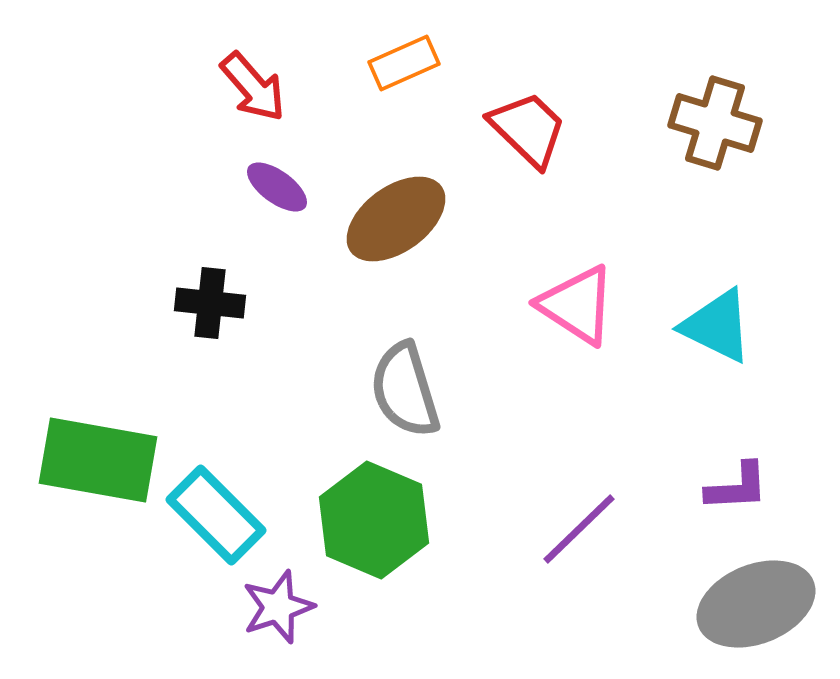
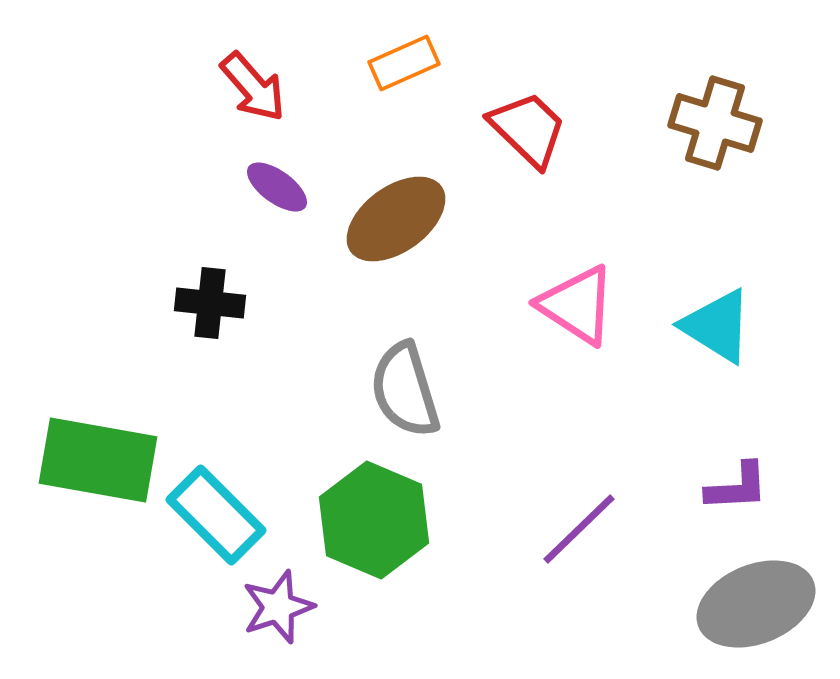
cyan triangle: rotated 6 degrees clockwise
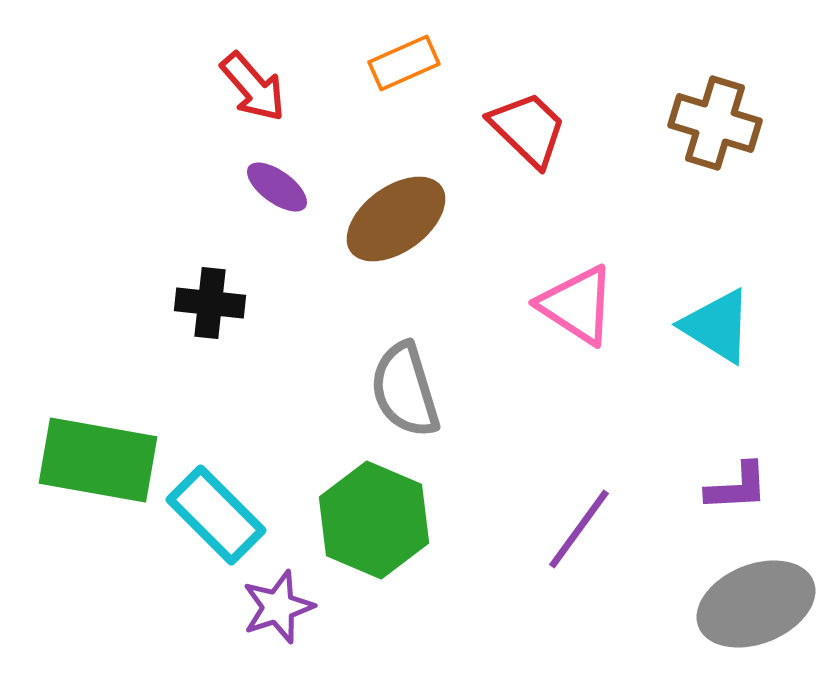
purple line: rotated 10 degrees counterclockwise
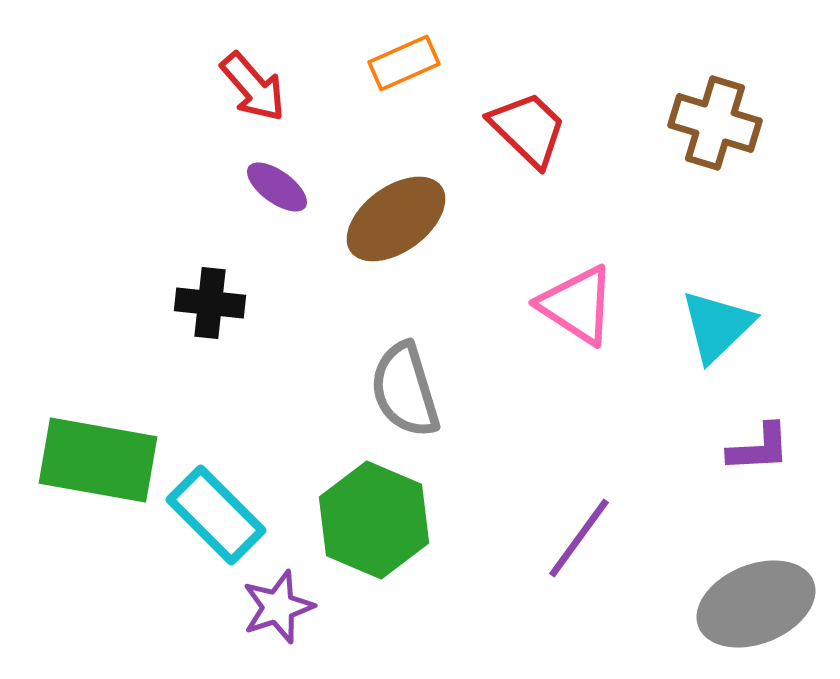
cyan triangle: rotated 44 degrees clockwise
purple L-shape: moved 22 px right, 39 px up
purple line: moved 9 px down
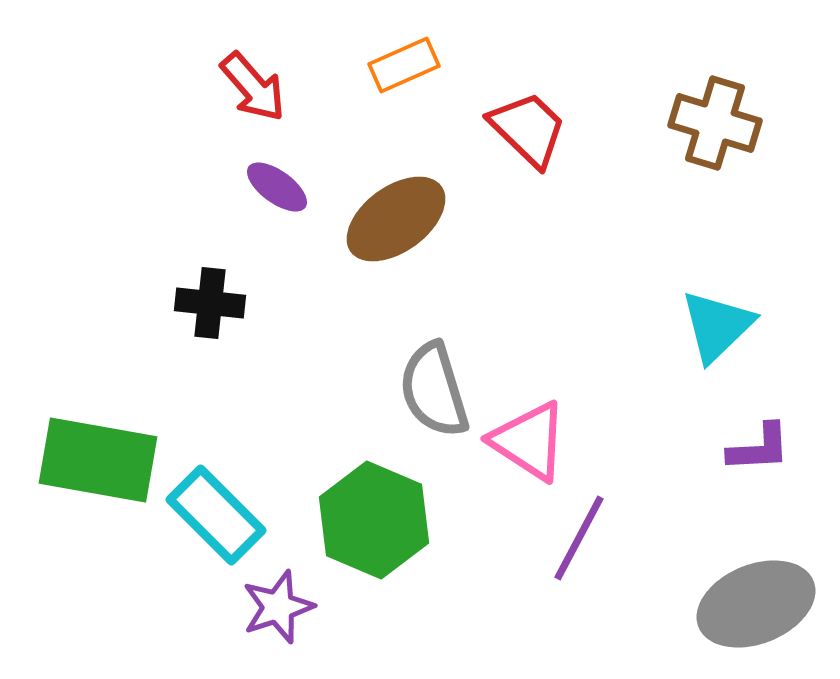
orange rectangle: moved 2 px down
pink triangle: moved 48 px left, 136 px down
gray semicircle: moved 29 px right
purple line: rotated 8 degrees counterclockwise
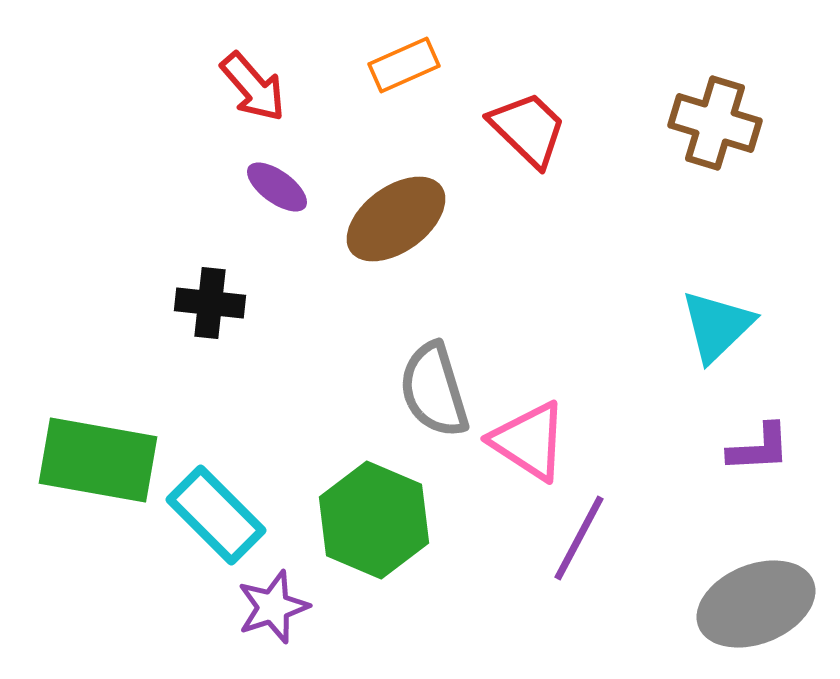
purple star: moved 5 px left
